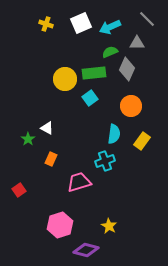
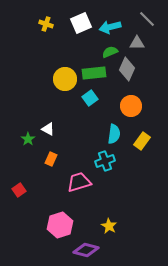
cyan arrow: rotated 10 degrees clockwise
white triangle: moved 1 px right, 1 px down
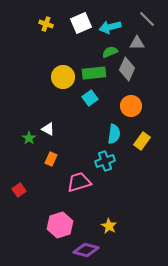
yellow circle: moved 2 px left, 2 px up
green star: moved 1 px right, 1 px up
